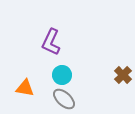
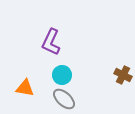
brown cross: rotated 18 degrees counterclockwise
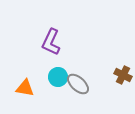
cyan circle: moved 4 px left, 2 px down
gray ellipse: moved 14 px right, 15 px up
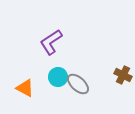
purple L-shape: rotated 32 degrees clockwise
orange triangle: rotated 18 degrees clockwise
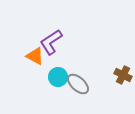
orange triangle: moved 10 px right, 32 px up
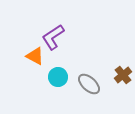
purple L-shape: moved 2 px right, 5 px up
brown cross: rotated 24 degrees clockwise
gray ellipse: moved 11 px right
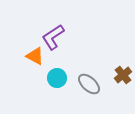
cyan circle: moved 1 px left, 1 px down
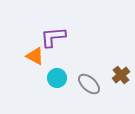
purple L-shape: rotated 28 degrees clockwise
brown cross: moved 2 px left
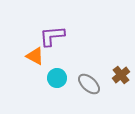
purple L-shape: moved 1 px left, 1 px up
